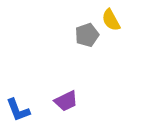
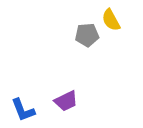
gray pentagon: rotated 15 degrees clockwise
blue L-shape: moved 5 px right
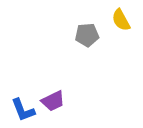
yellow semicircle: moved 10 px right
purple trapezoid: moved 13 px left
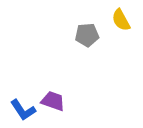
purple trapezoid: rotated 135 degrees counterclockwise
blue L-shape: rotated 12 degrees counterclockwise
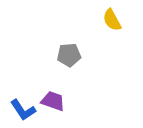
yellow semicircle: moved 9 px left
gray pentagon: moved 18 px left, 20 px down
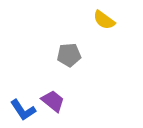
yellow semicircle: moved 8 px left; rotated 25 degrees counterclockwise
purple trapezoid: rotated 20 degrees clockwise
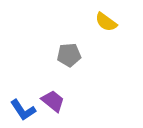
yellow semicircle: moved 2 px right, 2 px down
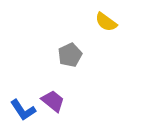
gray pentagon: moved 1 px right; rotated 20 degrees counterclockwise
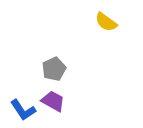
gray pentagon: moved 16 px left, 14 px down
purple trapezoid: rotated 10 degrees counterclockwise
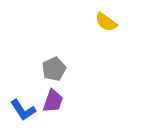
purple trapezoid: rotated 80 degrees clockwise
